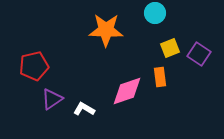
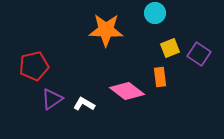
pink diamond: rotated 56 degrees clockwise
white L-shape: moved 5 px up
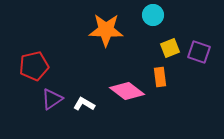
cyan circle: moved 2 px left, 2 px down
purple square: moved 2 px up; rotated 15 degrees counterclockwise
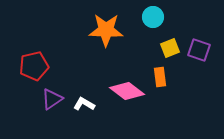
cyan circle: moved 2 px down
purple square: moved 2 px up
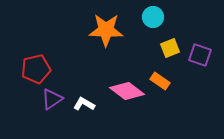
purple square: moved 1 px right, 5 px down
red pentagon: moved 2 px right, 3 px down
orange rectangle: moved 4 px down; rotated 48 degrees counterclockwise
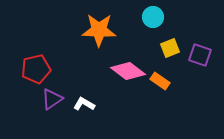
orange star: moved 7 px left
pink diamond: moved 1 px right, 20 px up
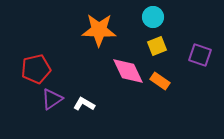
yellow square: moved 13 px left, 2 px up
pink diamond: rotated 28 degrees clockwise
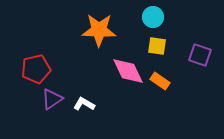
yellow square: rotated 30 degrees clockwise
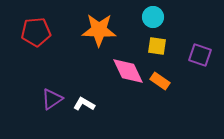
red pentagon: moved 37 px up; rotated 8 degrees clockwise
